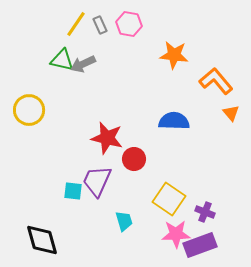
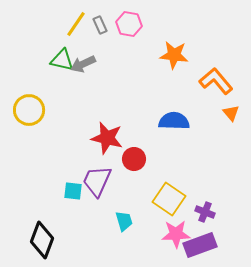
black diamond: rotated 36 degrees clockwise
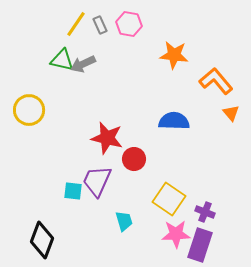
purple rectangle: rotated 52 degrees counterclockwise
